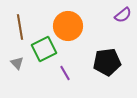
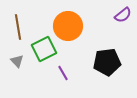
brown line: moved 2 px left
gray triangle: moved 2 px up
purple line: moved 2 px left
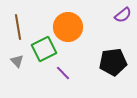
orange circle: moved 1 px down
black pentagon: moved 6 px right
purple line: rotated 14 degrees counterclockwise
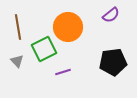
purple semicircle: moved 12 px left
purple line: moved 1 px up; rotated 63 degrees counterclockwise
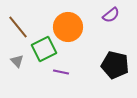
brown line: rotated 30 degrees counterclockwise
black pentagon: moved 2 px right, 3 px down; rotated 20 degrees clockwise
purple line: moved 2 px left; rotated 28 degrees clockwise
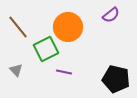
green square: moved 2 px right
gray triangle: moved 1 px left, 9 px down
black pentagon: moved 1 px right, 14 px down
purple line: moved 3 px right
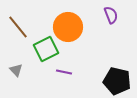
purple semicircle: rotated 72 degrees counterclockwise
black pentagon: moved 1 px right, 2 px down
